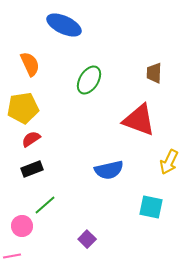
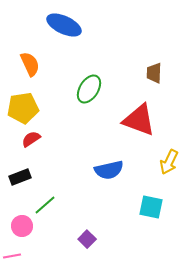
green ellipse: moved 9 px down
black rectangle: moved 12 px left, 8 px down
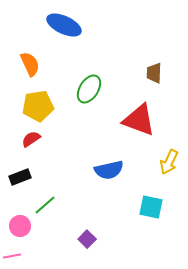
yellow pentagon: moved 15 px right, 2 px up
pink circle: moved 2 px left
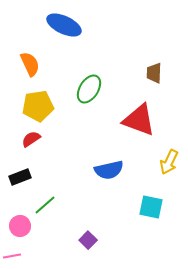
purple square: moved 1 px right, 1 px down
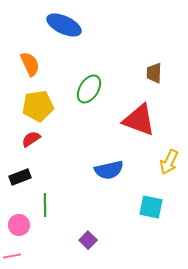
green line: rotated 50 degrees counterclockwise
pink circle: moved 1 px left, 1 px up
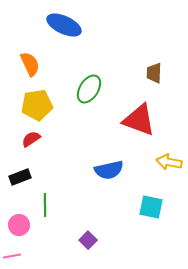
yellow pentagon: moved 1 px left, 1 px up
yellow arrow: rotated 75 degrees clockwise
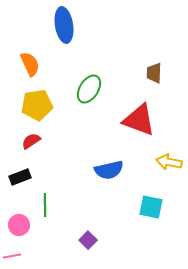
blue ellipse: rotated 56 degrees clockwise
red semicircle: moved 2 px down
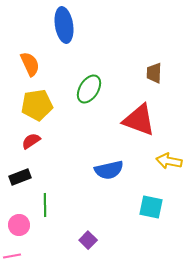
yellow arrow: moved 1 px up
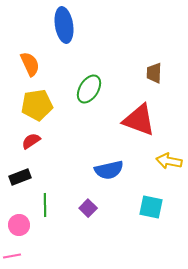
purple square: moved 32 px up
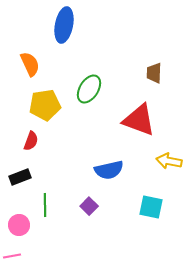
blue ellipse: rotated 20 degrees clockwise
yellow pentagon: moved 8 px right
red semicircle: rotated 144 degrees clockwise
purple square: moved 1 px right, 2 px up
